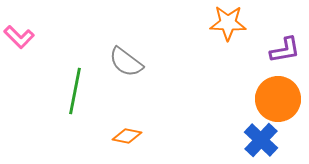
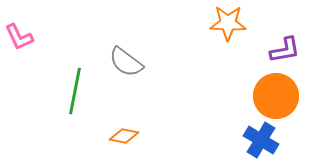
pink L-shape: rotated 20 degrees clockwise
orange circle: moved 2 px left, 3 px up
orange diamond: moved 3 px left
blue cross: rotated 12 degrees counterclockwise
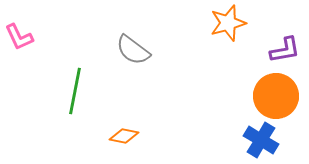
orange star: rotated 18 degrees counterclockwise
gray semicircle: moved 7 px right, 12 px up
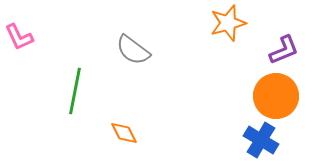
purple L-shape: moved 1 px left; rotated 12 degrees counterclockwise
orange diamond: moved 3 px up; rotated 52 degrees clockwise
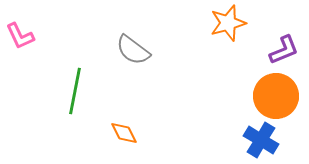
pink L-shape: moved 1 px right, 1 px up
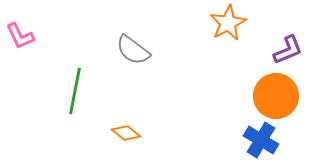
orange star: rotated 12 degrees counterclockwise
purple L-shape: moved 4 px right
orange diamond: moved 2 px right; rotated 24 degrees counterclockwise
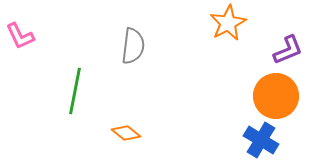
gray semicircle: moved 4 px up; rotated 120 degrees counterclockwise
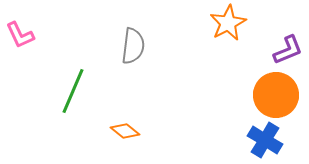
pink L-shape: moved 1 px up
green line: moved 2 px left; rotated 12 degrees clockwise
orange circle: moved 1 px up
orange diamond: moved 1 px left, 2 px up
blue cross: moved 4 px right
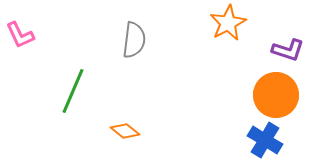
gray semicircle: moved 1 px right, 6 px up
purple L-shape: rotated 40 degrees clockwise
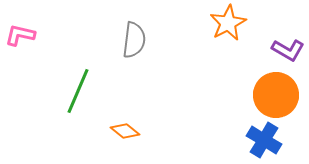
pink L-shape: rotated 128 degrees clockwise
purple L-shape: rotated 12 degrees clockwise
green line: moved 5 px right
blue cross: moved 1 px left
